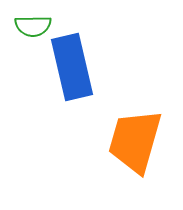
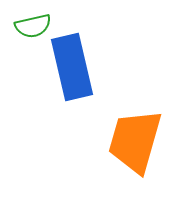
green semicircle: rotated 12 degrees counterclockwise
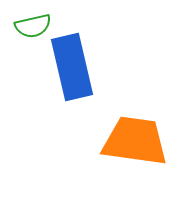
orange trapezoid: rotated 82 degrees clockwise
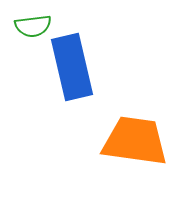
green semicircle: rotated 6 degrees clockwise
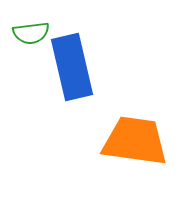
green semicircle: moved 2 px left, 7 px down
